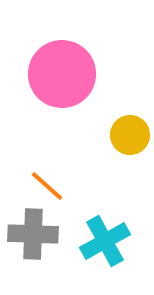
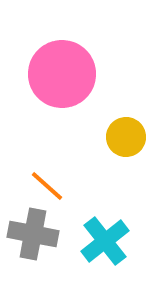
yellow circle: moved 4 px left, 2 px down
gray cross: rotated 9 degrees clockwise
cyan cross: rotated 9 degrees counterclockwise
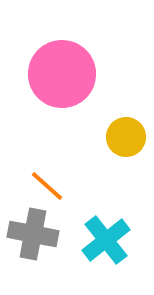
cyan cross: moved 1 px right, 1 px up
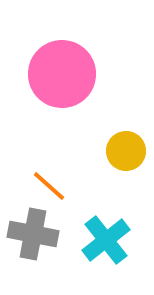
yellow circle: moved 14 px down
orange line: moved 2 px right
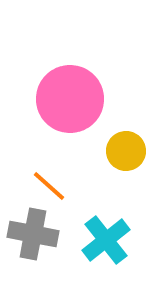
pink circle: moved 8 px right, 25 px down
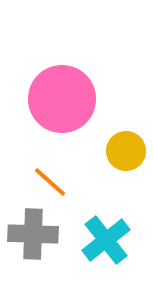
pink circle: moved 8 px left
orange line: moved 1 px right, 4 px up
gray cross: rotated 9 degrees counterclockwise
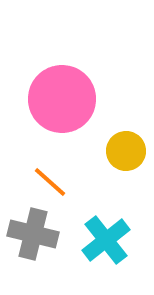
gray cross: rotated 12 degrees clockwise
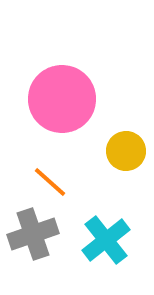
gray cross: rotated 33 degrees counterclockwise
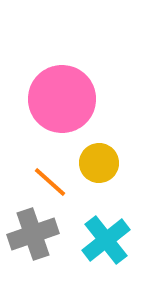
yellow circle: moved 27 px left, 12 px down
